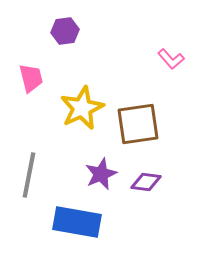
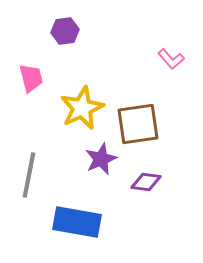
purple star: moved 15 px up
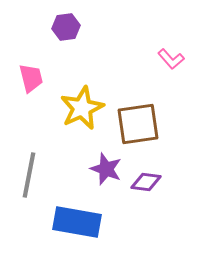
purple hexagon: moved 1 px right, 4 px up
purple star: moved 5 px right, 10 px down; rotated 28 degrees counterclockwise
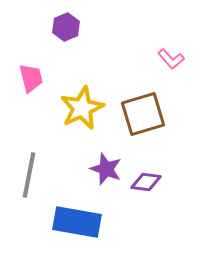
purple hexagon: rotated 16 degrees counterclockwise
brown square: moved 5 px right, 10 px up; rotated 9 degrees counterclockwise
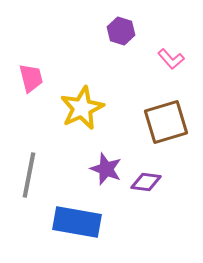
purple hexagon: moved 55 px right, 4 px down; rotated 20 degrees counterclockwise
brown square: moved 23 px right, 8 px down
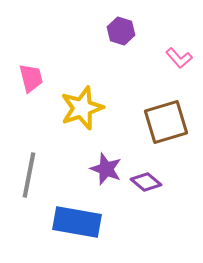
pink L-shape: moved 8 px right, 1 px up
yellow star: rotated 6 degrees clockwise
purple diamond: rotated 32 degrees clockwise
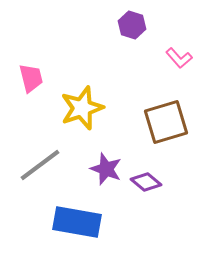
purple hexagon: moved 11 px right, 6 px up
gray line: moved 11 px right, 10 px up; rotated 42 degrees clockwise
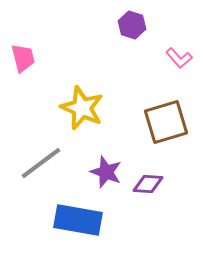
pink trapezoid: moved 8 px left, 20 px up
yellow star: rotated 30 degrees counterclockwise
gray line: moved 1 px right, 2 px up
purple star: moved 3 px down
purple diamond: moved 2 px right, 2 px down; rotated 36 degrees counterclockwise
blue rectangle: moved 1 px right, 2 px up
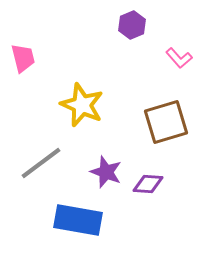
purple hexagon: rotated 20 degrees clockwise
yellow star: moved 3 px up
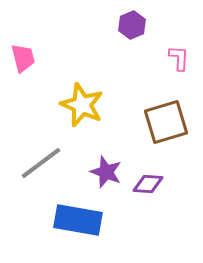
pink L-shape: rotated 136 degrees counterclockwise
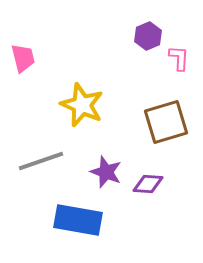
purple hexagon: moved 16 px right, 11 px down
gray line: moved 2 px up; rotated 18 degrees clockwise
